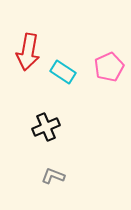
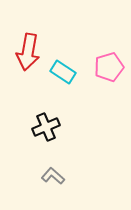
pink pentagon: rotated 8 degrees clockwise
gray L-shape: rotated 20 degrees clockwise
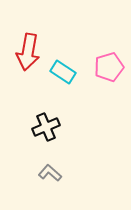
gray L-shape: moved 3 px left, 3 px up
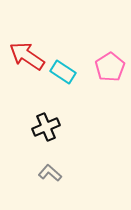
red arrow: moved 1 px left, 4 px down; rotated 114 degrees clockwise
pink pentagon: moved 1 px right; rotated 16 degrees counterclockwise
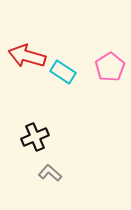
red arrow: rotated 18 degrees counterclockwise
black cross: moved 11 px left, 10 px down
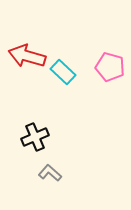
pink pentagon: rotated 24 degrees counterclockwise
cyan rectangle: rotated 10 degrees clockwise
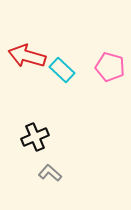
cyan rectangle: moved 1 px left, 2 px up
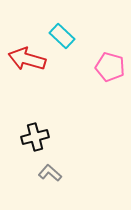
red arrow: moved 3 px down
cyan rectangle: moved 34 px up
black cross: rotated 8 degrees clockwise
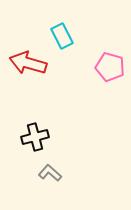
cyan rectangle: rotated 20 degrees clockwise
red arrow: moved 1 px right, 4 px down
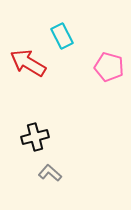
red arrow: rotated 15 degrees clockwise
pink pentagon: moved 1 px left
